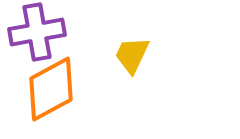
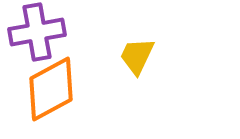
yellow trapezoid: moved 5 px right, 1 px down
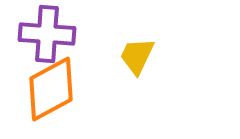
purple cross: moved 10 px right, 2 px down; rotated 14 degrees clockwise
